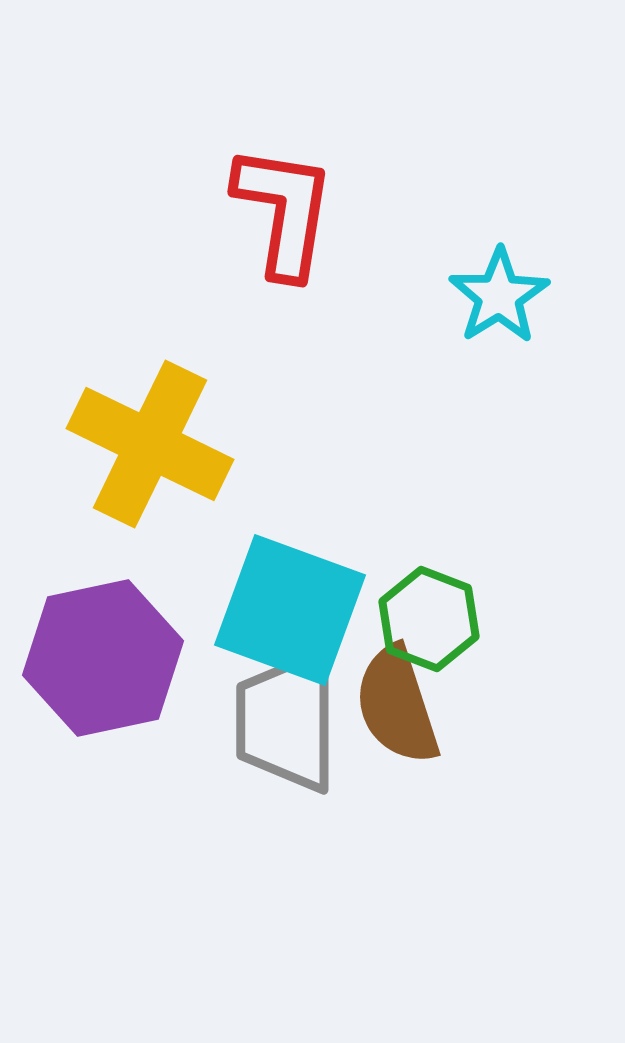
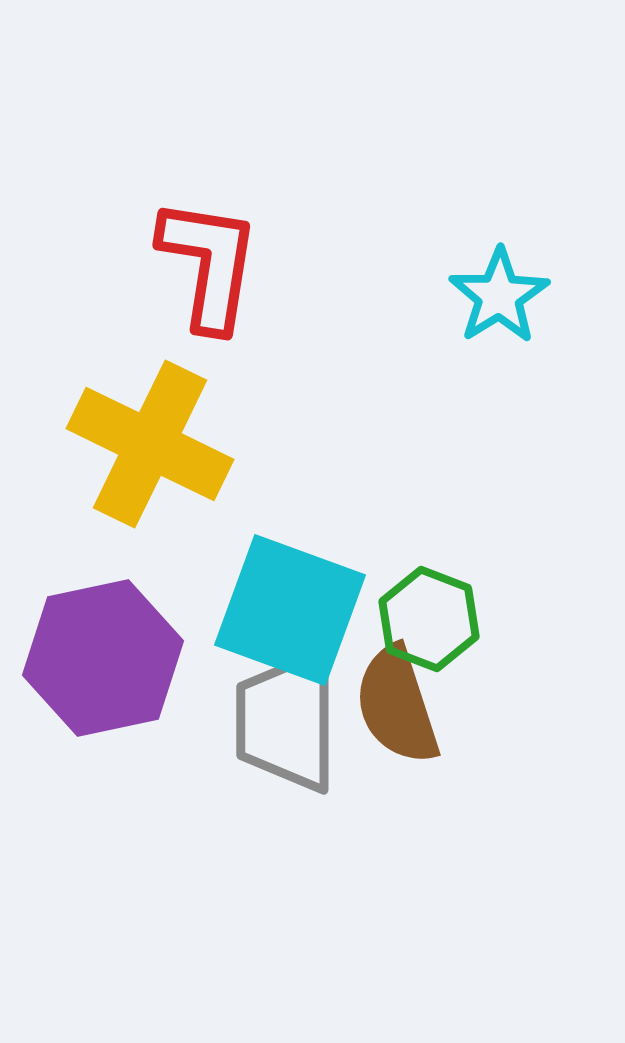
red L-shape: moved 75 px left, 53 px down
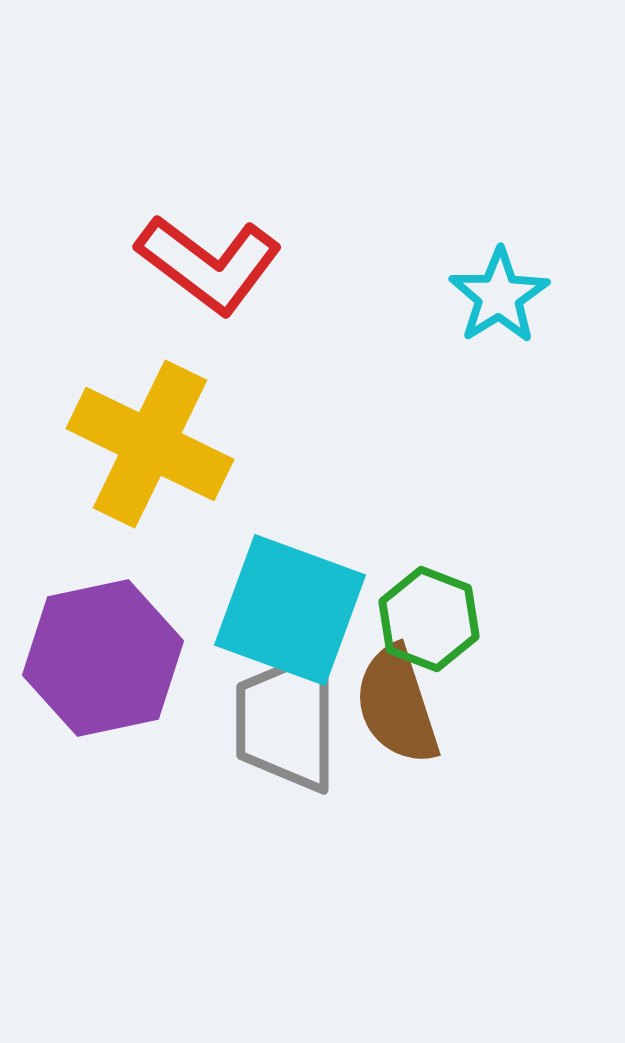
red L-shape: rotated 118 degrees clockwise
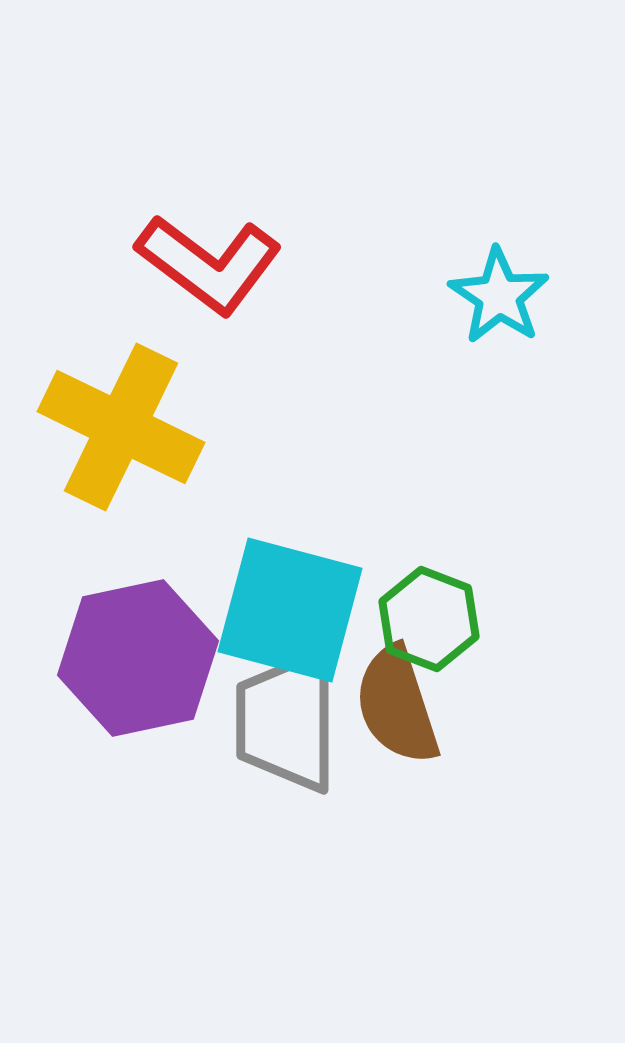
cyan star: rotated 6 degrees counterclockwise
yellow cross: moved 29 px left, 17 px up
cyan square: rotated 5 degrees counterclockwise
purple hexagon: moved 35 px right
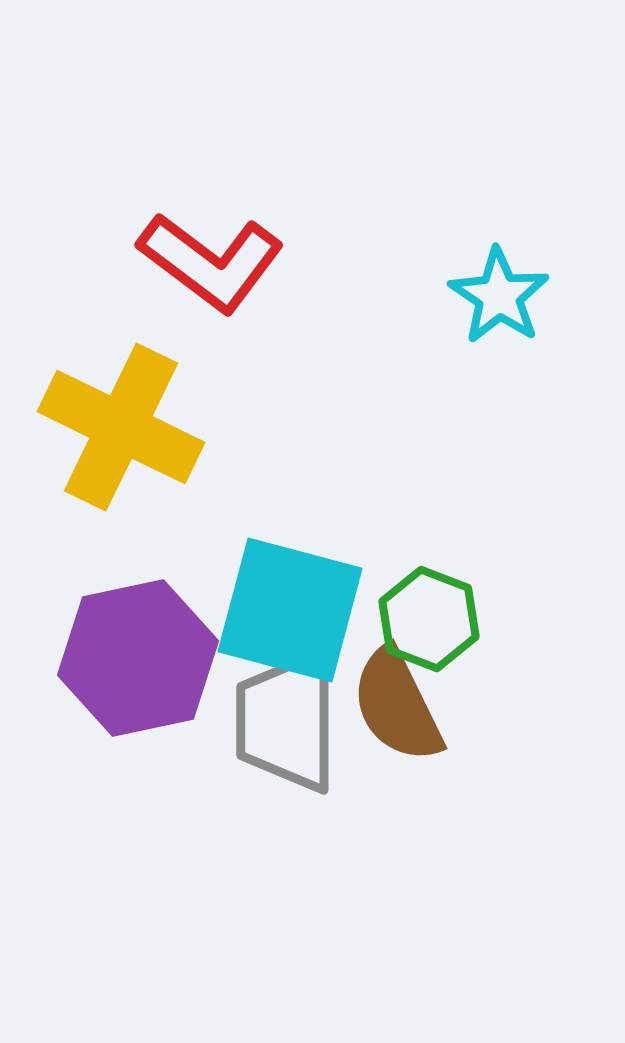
red L-shape: moved 2 px right, 2 px up
brown semicircle: rotated 8 degrees counterclockwise
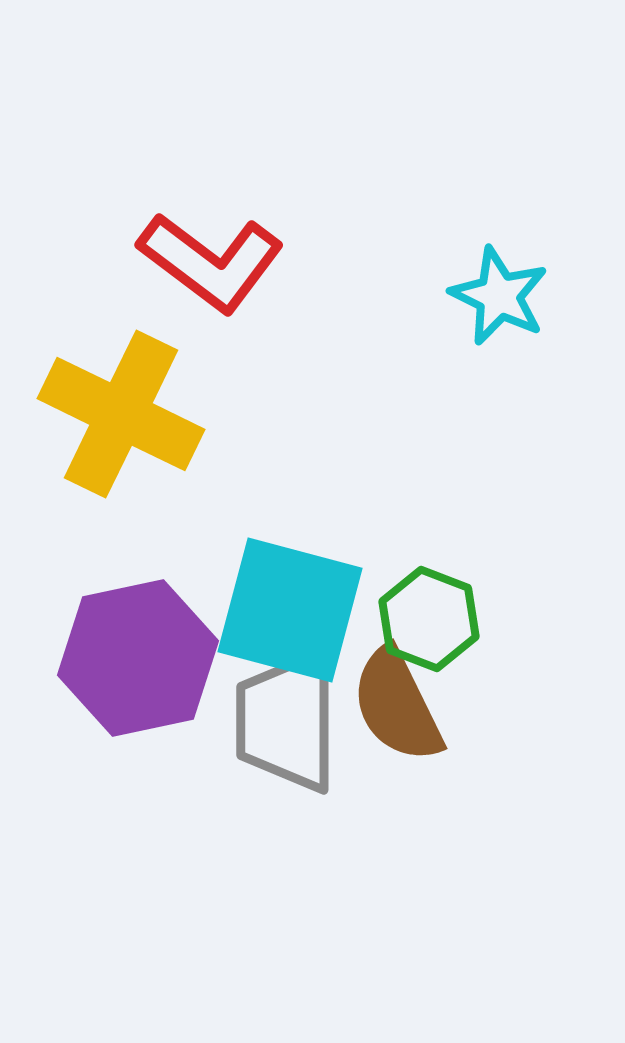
cyan star: rotated 8 degrees counterclockwise
yellow cross: moved 13 px up
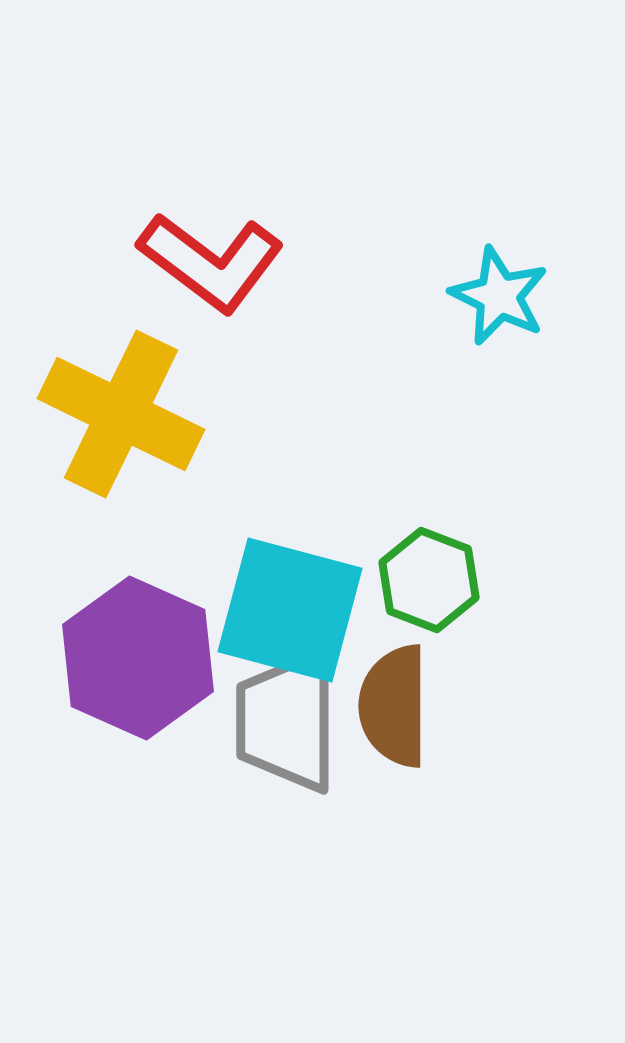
green hexagon: moved 39 px up
purple hexagon: rotated 24 degrees counterclockwise
brown semicircle: moved 3 px left, 1 px down; rotated 26 degrees clockwise
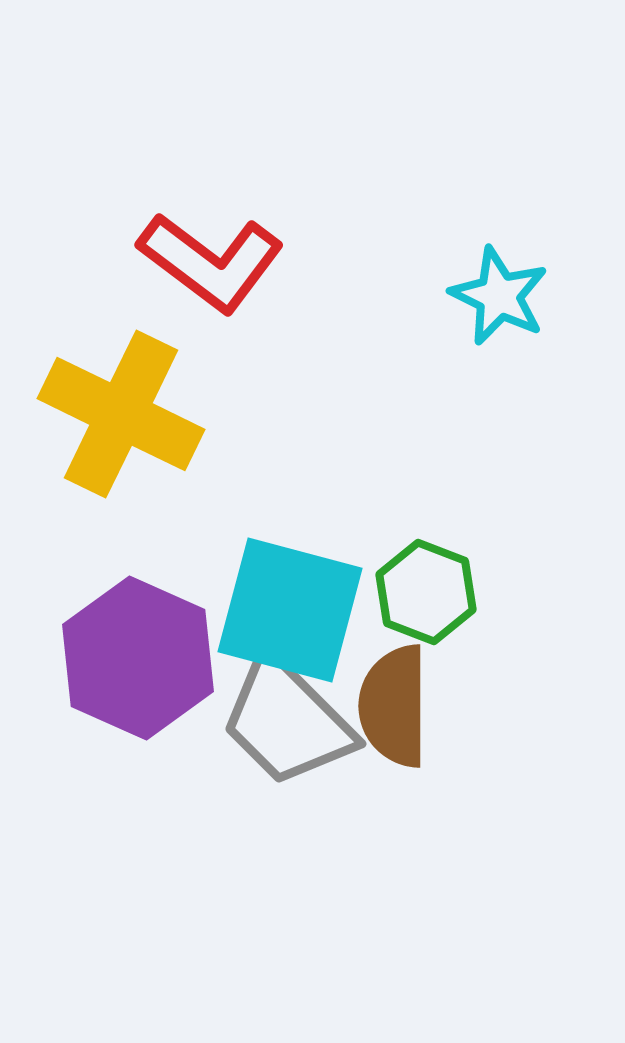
green hexagon: moved 3 px left, 12 px down
gray trapezoid: rotated 45 degrees counterclockwise
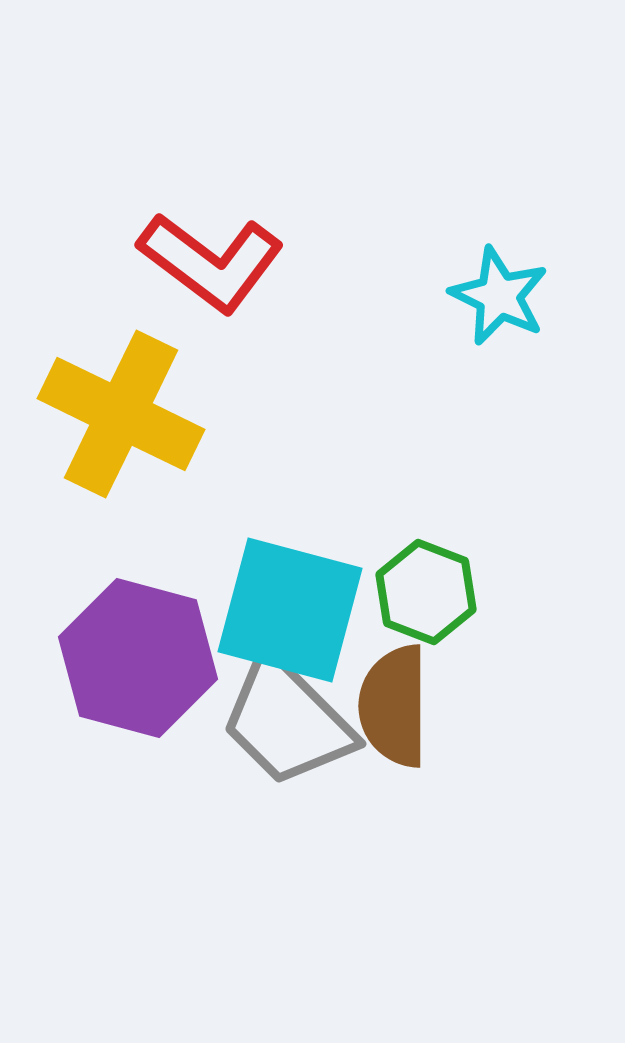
purple hexagon: rotated 9 degrees counterclockwise
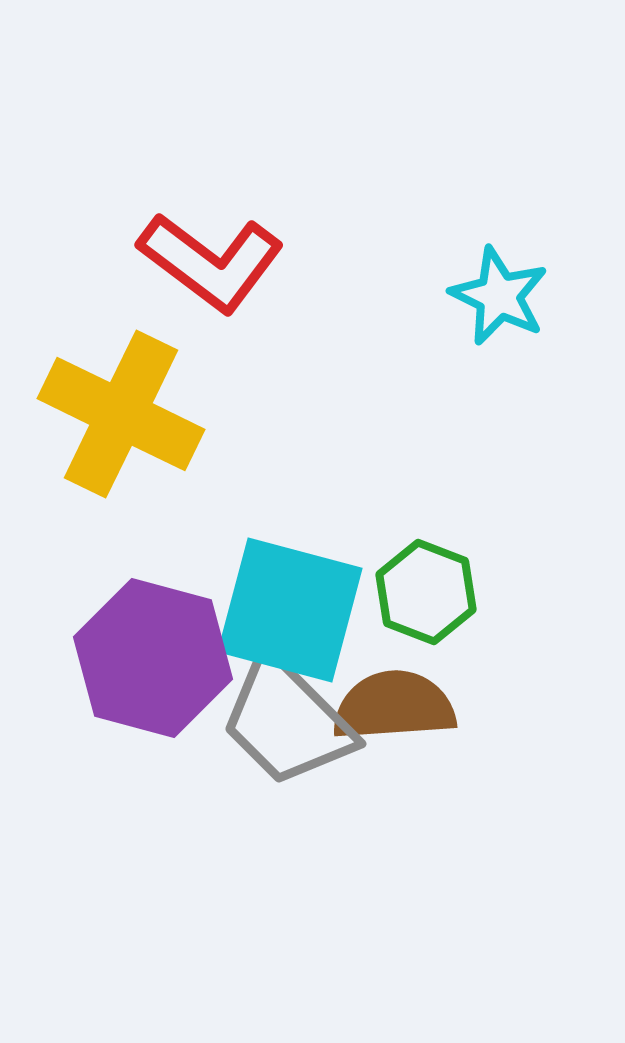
purple hexagon: moved 15 px right
brown semicircle: rotated 86 degrees clockwise
